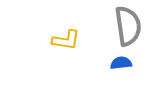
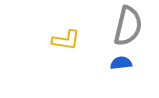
gray semicircle: rotated 21 degrees clockwise
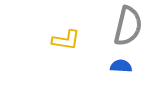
blue semicircle: moved 3 px down; rotated 10 degrees clockwise
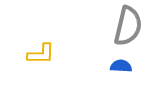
yellow L-shape: moved 25 px left, 14 px down; rotated 8 degrees counterclockwise
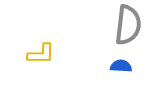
gray semicircle: moved 1 px up; rotated 6 degrees counterclockwise
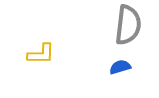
blue semicircle: moved 1 px left, 1 px down; rotated 20 degrees counterclockwise
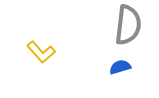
yellow L-shape: moved 2 px up; rotated 48 degrees clockwise
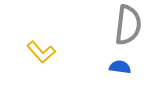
blue semicircle: rotated 25 degrees clockwise
